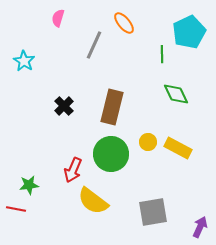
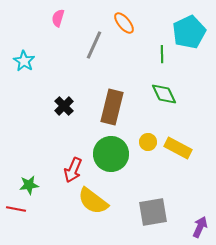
green diamond: moved 12 px left
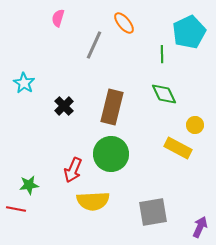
cyan star: moved 22 px down
yellow circle: moved 47 px right, 17 px up
yellow semicircle: rotated 40 degrees counterclockwise
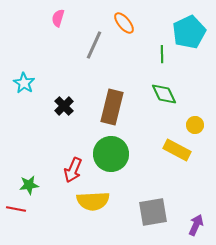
yellow rectangle: moved 1 px left, 2 px down
purple arrow: moved 4 px left, 2 px up
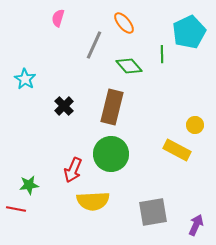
cyan star: moved 1 px right, 4 px up
green diamond: moved 35 px left, 28 px up; rotated 16 degrees counterclockwise
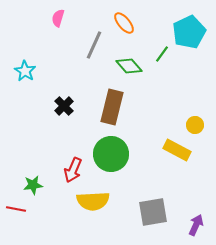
green line: rotated 36 degrees clockwise
cyan star: moved 8 px up
green star: moved 4 px right
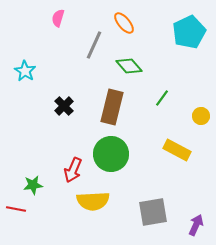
green line: moved 44 px down
yellow circle: moved 6 px right, 9 px up
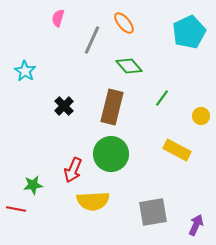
gray line: moved 2 px left, 5 px up
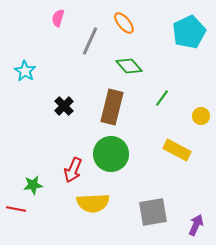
gray line: moved 2 px left, 1 px down
yellow semicircle: moved 2 px down
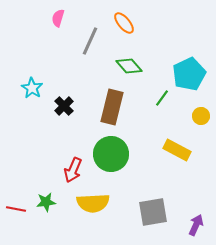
cyan pentagon: moved 42 px down
cyan star: moved 7 px right, 17 px down
green star: moved 13 px right, 17 px down
